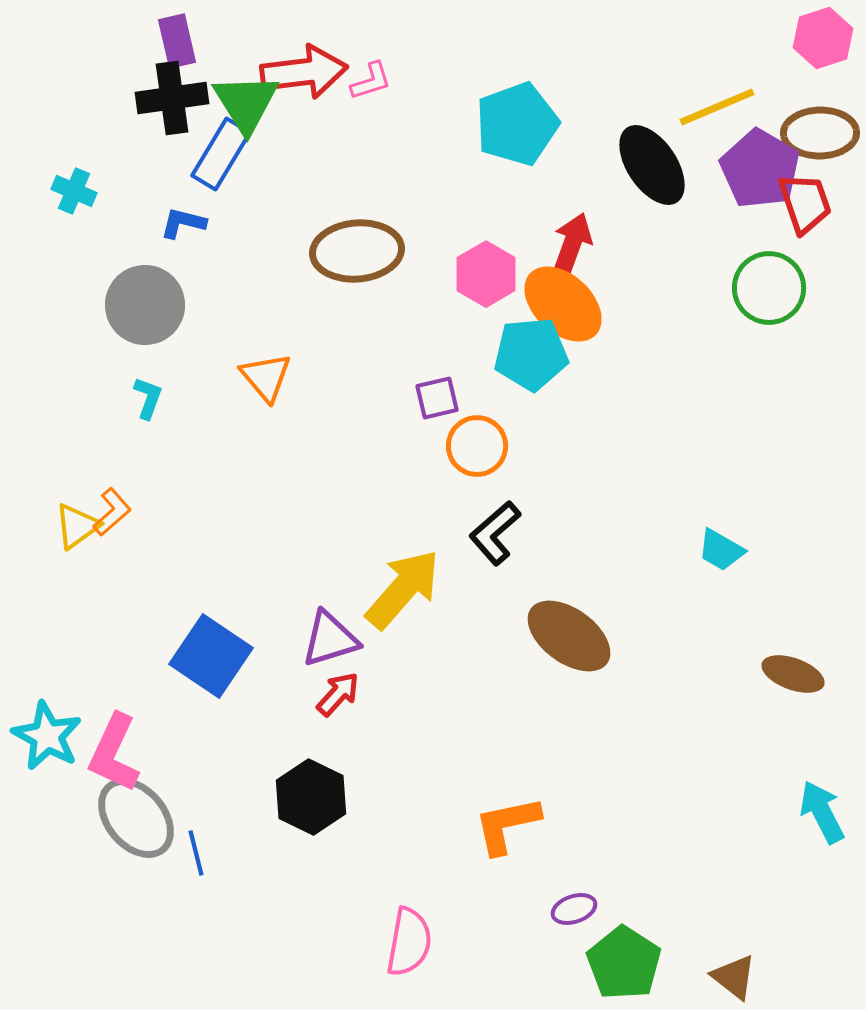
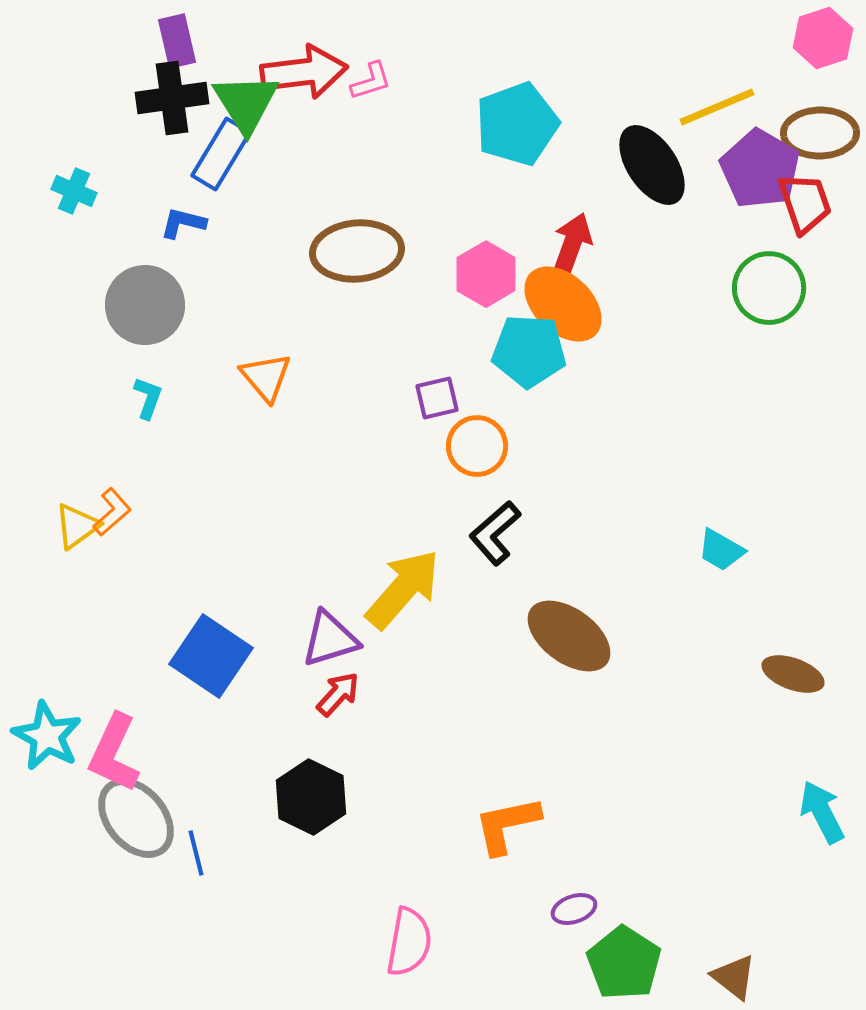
cyan pentagon at (531, 354): moved 2 px left, 3 px up; rotated 8 degrees clockwise
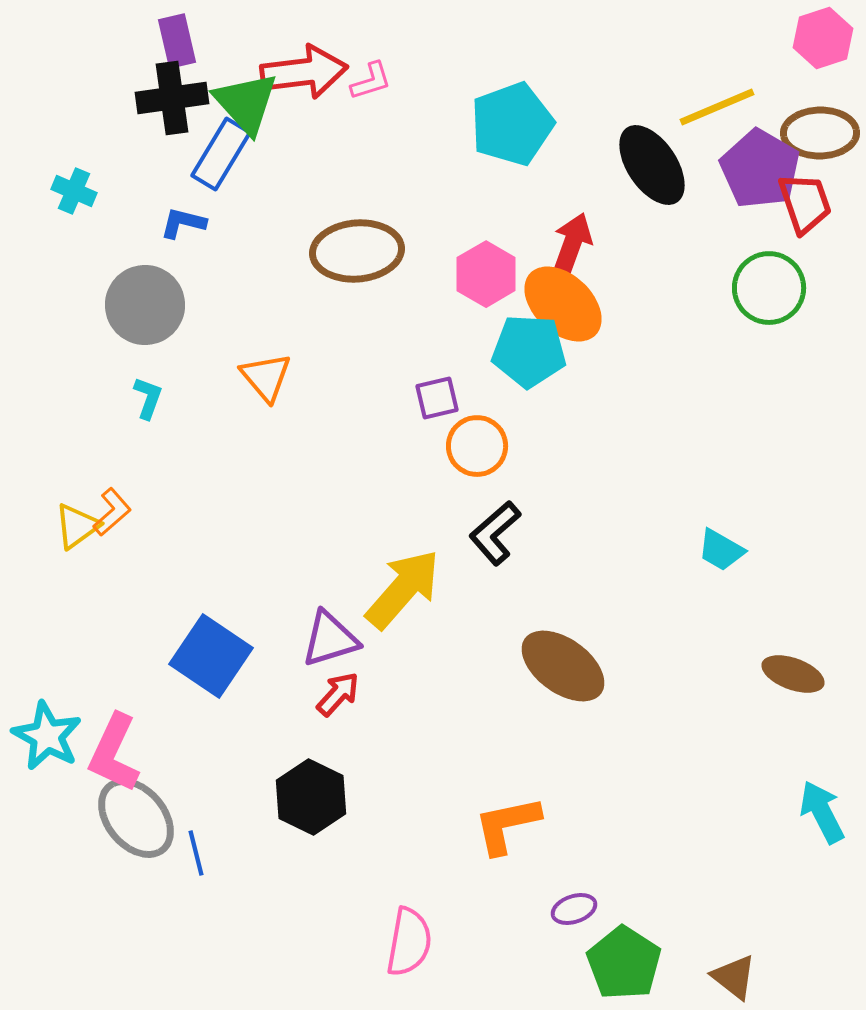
green triangle at (246, 103): rotated 10 degrees counterclockwise
cyan pentagon at (517, 124): moved 5 px left
brown ellipse at (569, 636): moved 6 px left, 30 px down
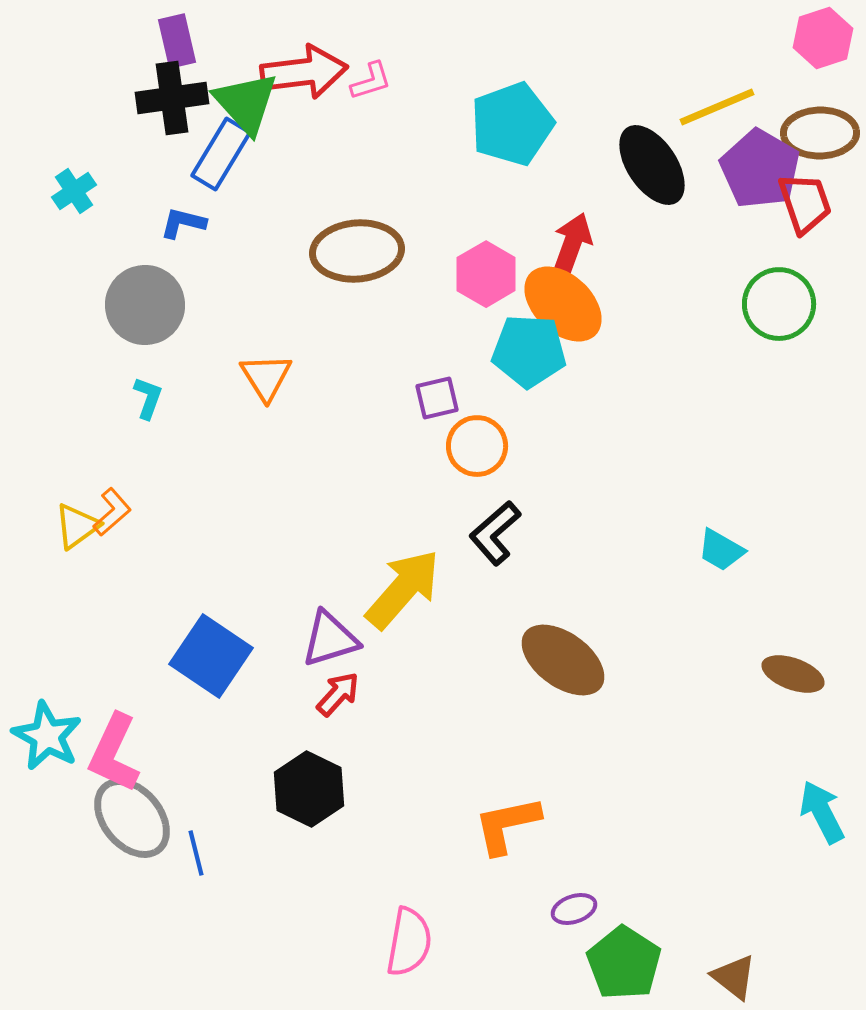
cyan cross at (74, 191): rotated 33 degrees clockwise
green circle at (769, 288): moved 10 px right, 16 px down
orange triangle at (266, 377): rotated 8 degrees clockwise
brown ellipse at (563, 666): moved 6 px up
black hexagon at (311, 797): moved 2 px left, 8 px up
gray ellipse at (136, 818): moved 4 px left
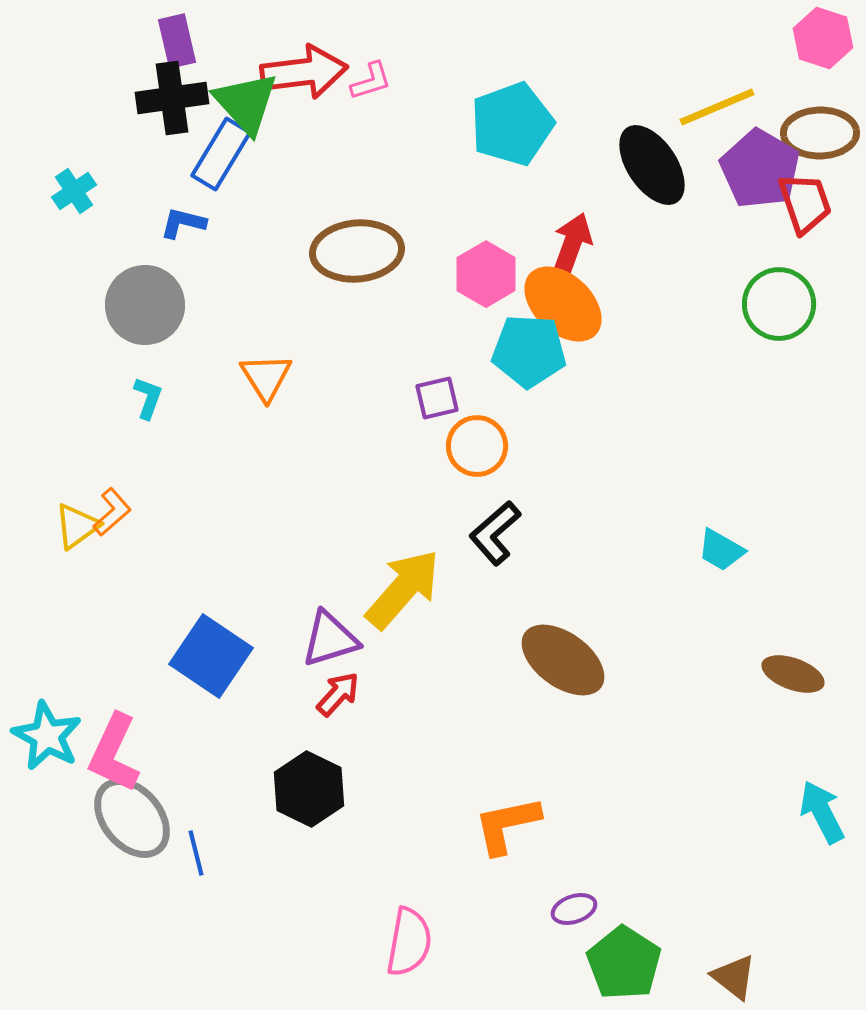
pink hexagon at (823, 38): rotated 24 degrees counterclockwise
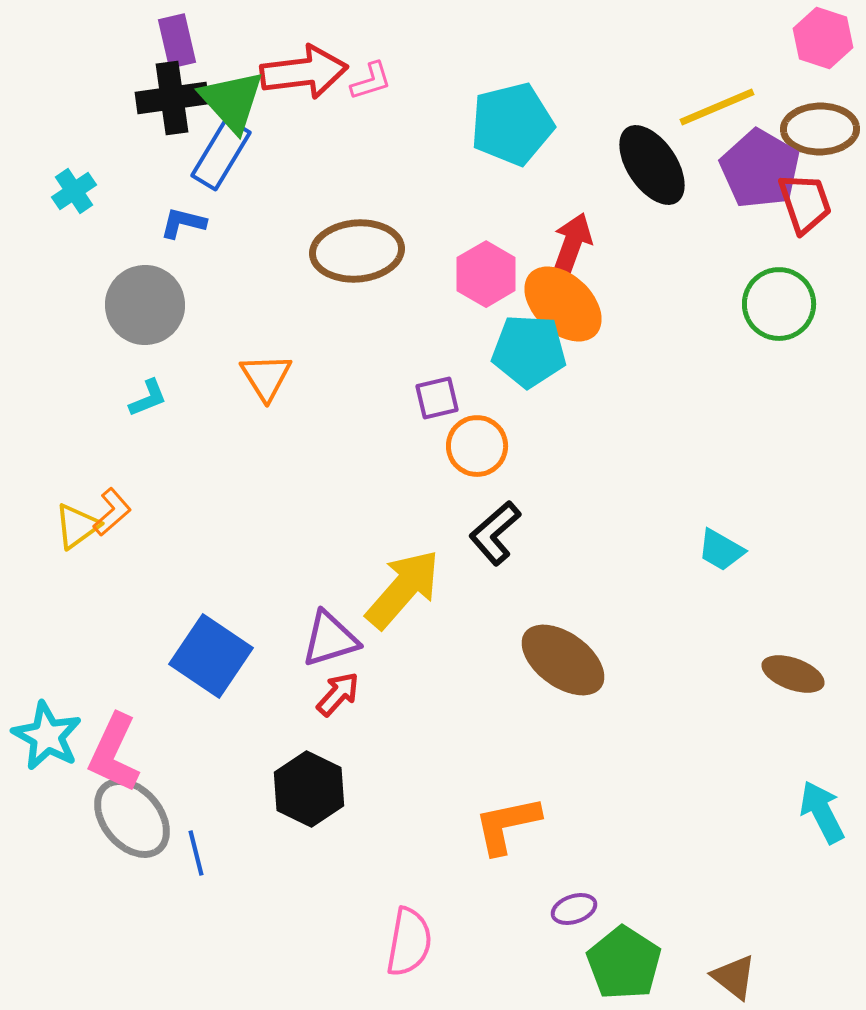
green triangle at (246, 103): moved 14 px left, 2 px up
cyan pentagon at (512, 124): rotated 6 degrees clockwise
brown ellipse at (820, 133): moved 4 px up
cyan L-shape at (148, 398): rotated 48 degrees clockwise
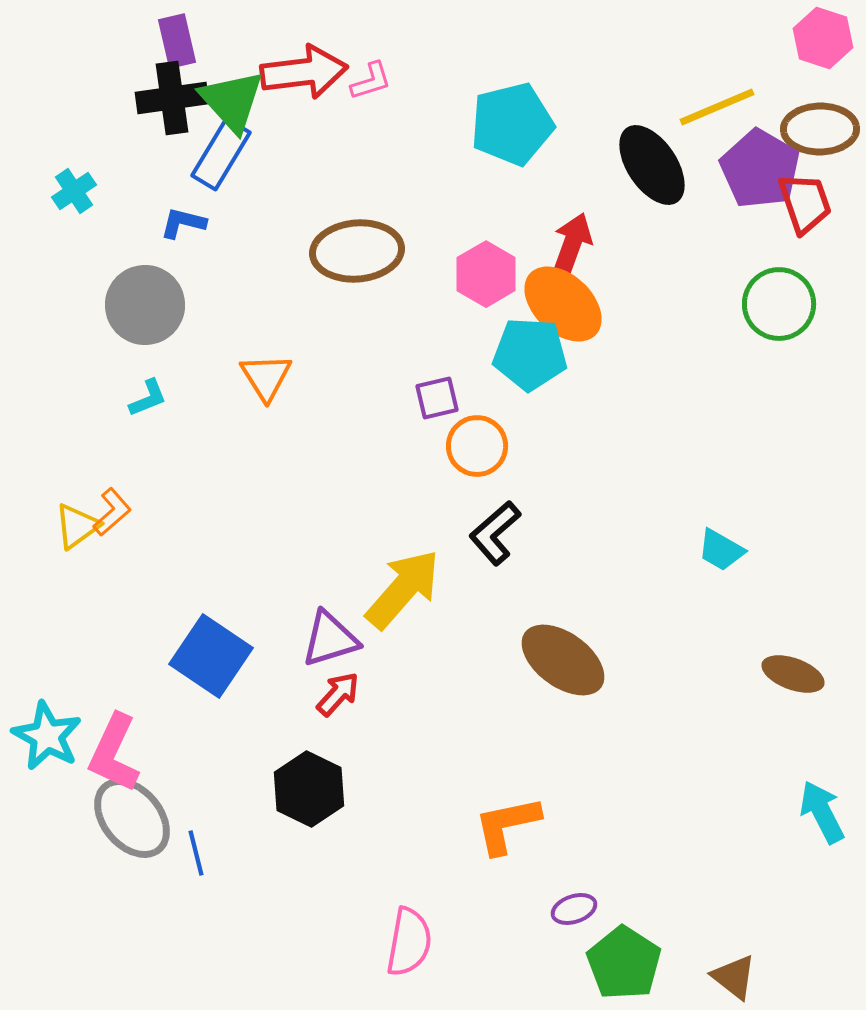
cyan pentagon at (529, 351): moved 1 px right, 3 px down
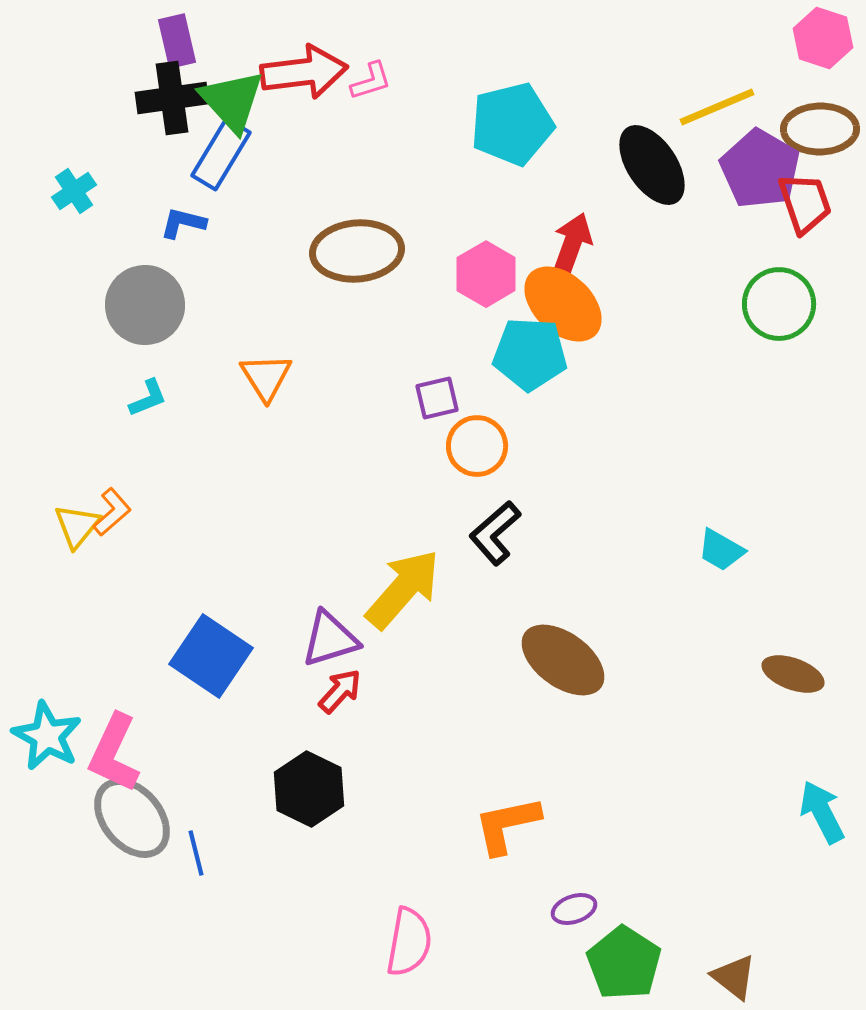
yellow triangle at (77, 526): rotated 15 degrees counterclockwise
red arrow at (338, 694): moved 2 px right, 3 px up
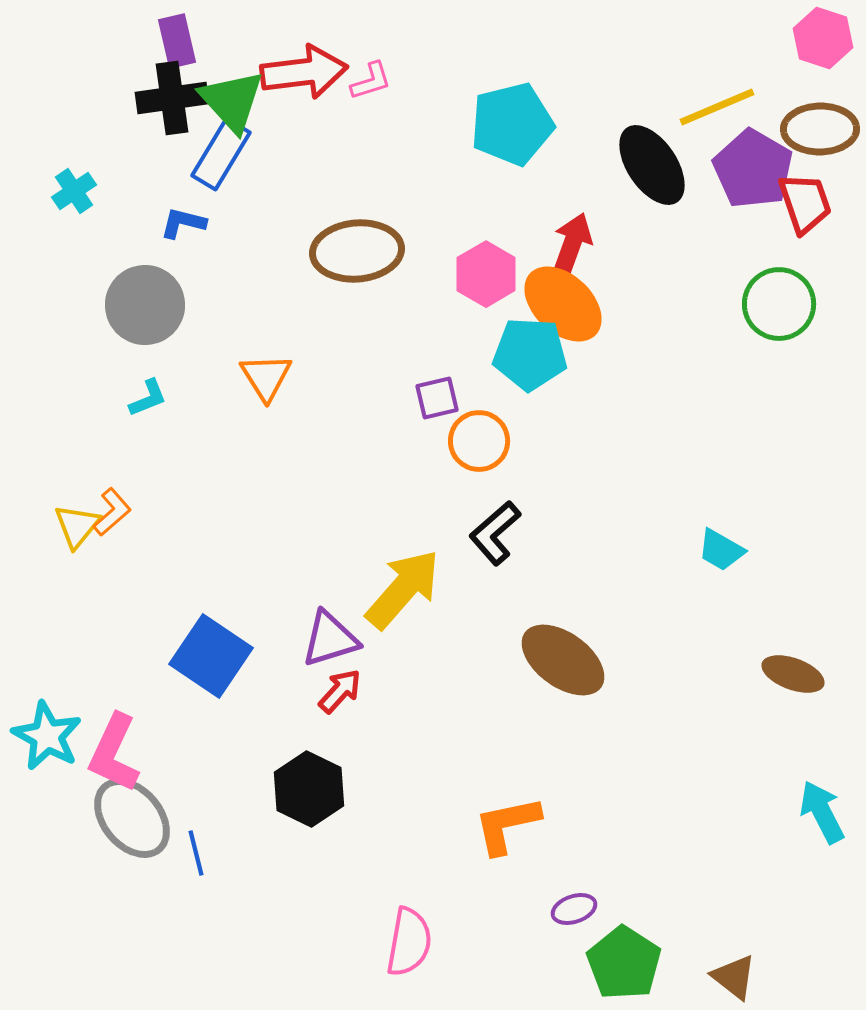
purple pentagon at (760, 169): moved 7 px left
orange circle at (477, 446): moved 2 px right, 5 px up
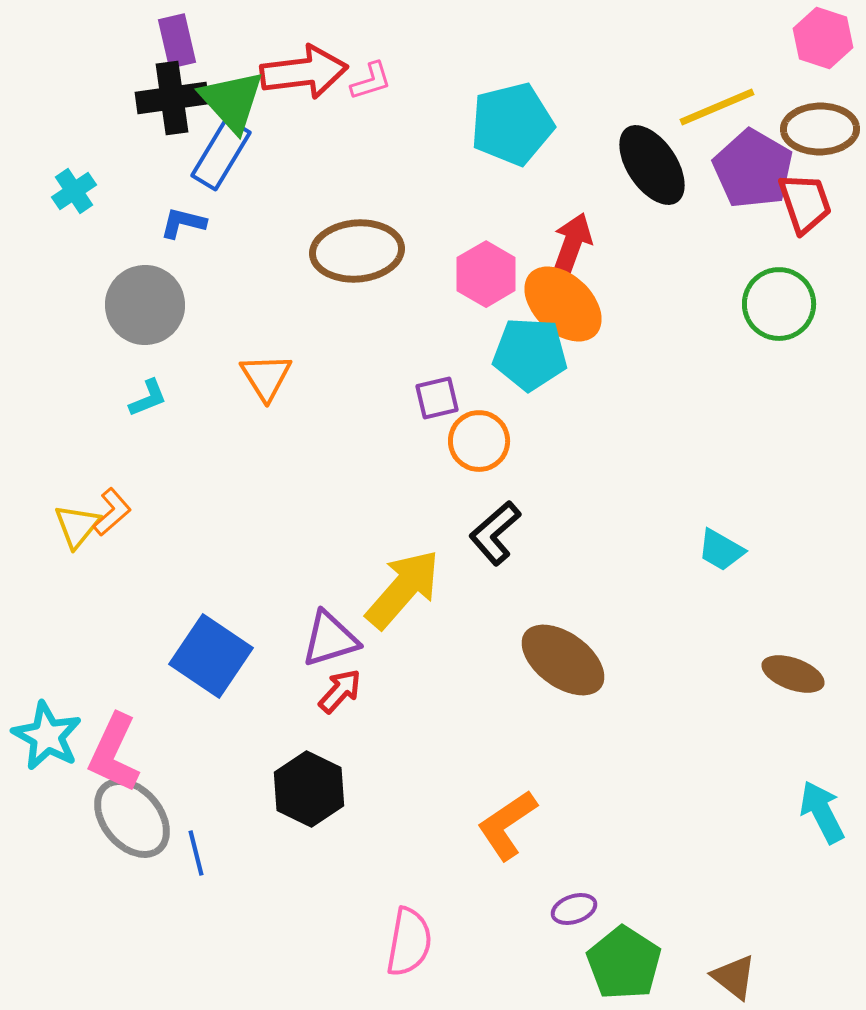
orange L-shape at (507, 825): rotated 22 degrees counterclockwise
